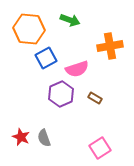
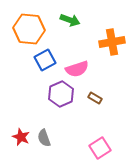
orange cross: moved 2 px right, 4 px up
blue square: moved 1 px left, 2 px down
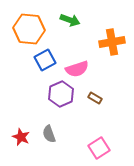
gray semicircle: moved 5 px right, 4 px up
pink square: moved 1 px left
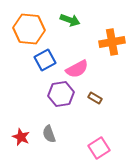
pink semicircle: rotated 10 degrees counterclockwise
purple hexagon: rotated 15 degrees clockwise
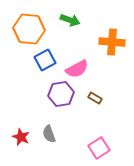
orange cross: rotated 15 degrees clockwise
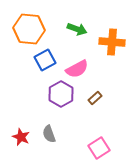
green arrow: moved 7 px right, 9 px down
purple hexagon: rotated 20 degrees counterclockwise
brown rectangle: rotated 72 degrees counterclockwise
